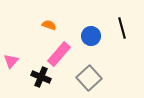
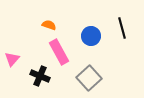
pink rectangle: moved 2 px up; rotated 70 degrees counterclockwise
pink triangle: moved 1 px right, 2 px up
black cross: moved 1 px left, 1 px up
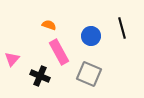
gray square: moved 4 px up; rotated 25 degrees counterclockwise
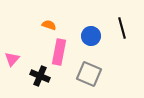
pink rectangle: rotated 40 degrees clockwise
